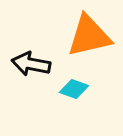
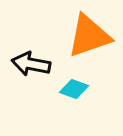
orange triangle: rotated 6 degrees counterclockwise
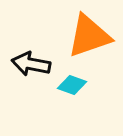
cyan diamond: moved 2 px left, 4 px up
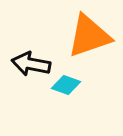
cyan diamond: moved 6 px left
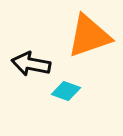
cyan diamond: moved 6 px down
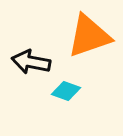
black arrow: moved 2 px up
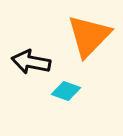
orange triangle: rotated 27 degrees counterclockwise
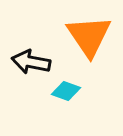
orange triangle: rotated 18 degrees counterclockwise
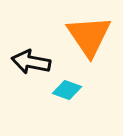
cyan diamond: moved 1 px right, 1 px up
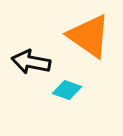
orange triangle: rotated 21 degrees counterclockwise
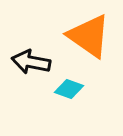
cyan diamond: moved 2 px right, 1 px up
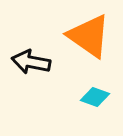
cyan diamond: moved 26 px right, 8 px down
